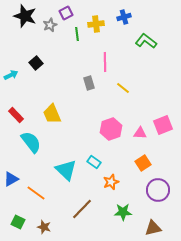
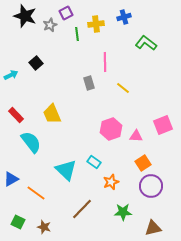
green L-shape: moved 2 px down
pink triangle: moved 4 px left, 3 px down
purple circle: moved 7 px left, 4 px up
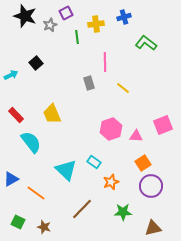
green line: moved 3 px down
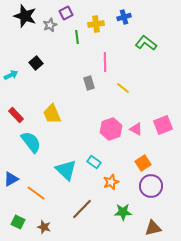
pink triangle: moved 7 px up; rotated 24 degrees clockwise
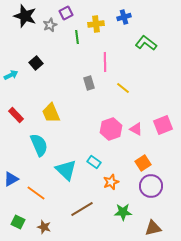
yellow trapezoid: moved 1 px left, 1 px up
cyan semicircle: moved 8 px right, 3 px down; rotated 15 degrees clockwise
brown line: rotated 15 degrees clockwise
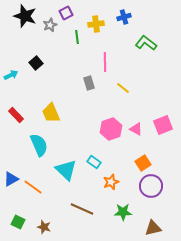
orange line: moved 3 px left, 6 px up
brown line: rotated 55 degrees clockwise
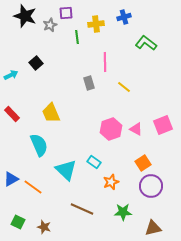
purple square: rotated 24 degrees clockwise
yellow line: moved 1 px right, 1 px up
red rectangle: moved 4 px left, 1 px up
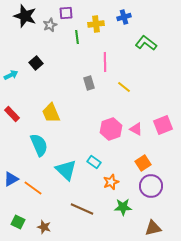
orange line: moved 1 px down
green star: moved 5 px up
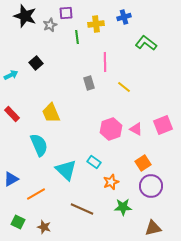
orange line: moved 3 px right, 6 px down; rotated 66 degrees counterclockwise
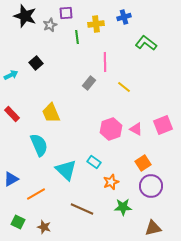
gray rectangle: rotated 56 degrees clockwise
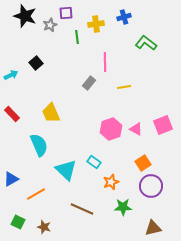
yellow line: rotated 48 degrees counterclockwise
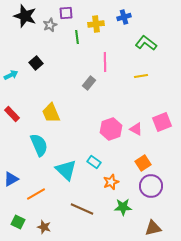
yellow line: moved 17 px right, 11 px up
pink square: moved 1 px left, 3 px up
